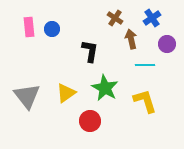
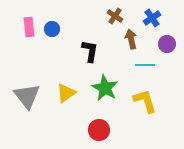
brown cross: moved 2 px up
red circle: moved 9 px right, 9 px down
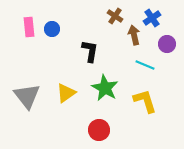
brown arrow: moved 3 px right, 4 px up
cyan line: rotated 24 degrees clockwise
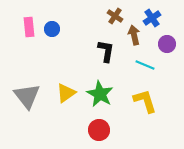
black L-shape: moved 16 px right
green star: moved 5 px left, 6 px down
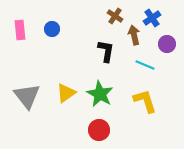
pink rectangle: moved 9 px left, 3 px down
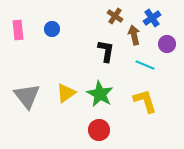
pink rectangle: moved 2 px left
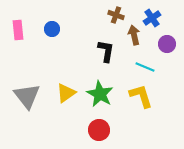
brown cross: moved 1 px right, 1 px up; rotated 14 degrees counterclockwise
cyan line: moved 2 px down
yellow L-shape: moved 4 px left, 5 px up
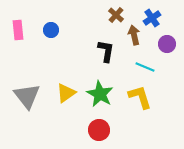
brown cross: rotated 21 degrees clockwise
blue circle: moved 1 px left, 1 px down
yellow L-shape: moved 1 px left, 1 px down
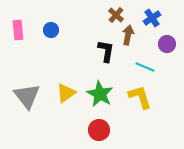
brown arrow: moved 6 px left; rotated 24 degrees clockwise
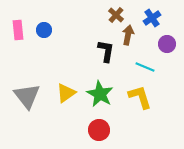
blue circle: moved 7 px left
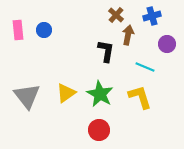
blue cross: moved 2 px up; rotated 18 degrees clockwise
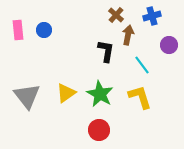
purple circle: moved 2 px right, 1 px down
cyan line: moved 3 px left, 2 px up; rotated 30 degrees clockwise
